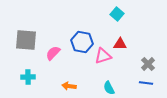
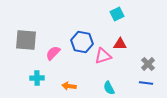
cyan square: rotated 24 degrees clockwise
cyan cross: moved 9 px right, 1 px down
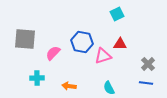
gray square: moved 1 px left, 1 px up
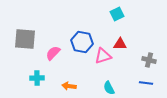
gray cross: moved 1 px right, 4 px up; rotated 32 degrees counterclockwise
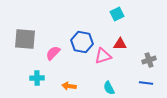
gray cross: rotated 32 degrees counterclockwise
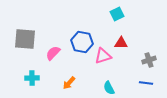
red triangle: moved 1 px right, 1 px up
cyan cross: moved 5 px left
orange arrow: moved 3 px up; rotated 56 degrees counterclockwise
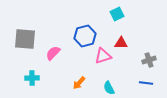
blue hexagon: moved 3 px right, 6 px up; rotated 25 degrees counterclockwise
orange arrow: moved 10 px right
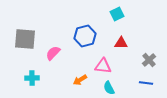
pink triangle: moved 10 px down; rotated 24 degrees clockwise
gray cross: rotated 24 degrees counterclockwise
orange arrow: moved 1 px right, 3 px up; rotated 16 degrees clockwise
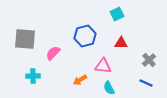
cyan cross: moved 1 px right, 2 px up
blue line: rotated 16 degrees clockwise
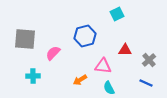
red triangle: moved 4 px right, 7 px down
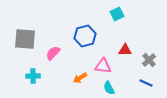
orange arrow: moved 2 px up
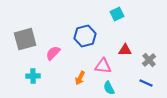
gray square: rotated 20 degrees counterclockwise
orange arrow: rotated 32 degrees counterclockwise
